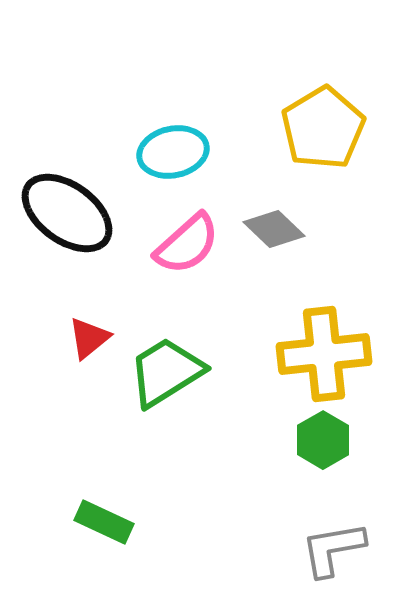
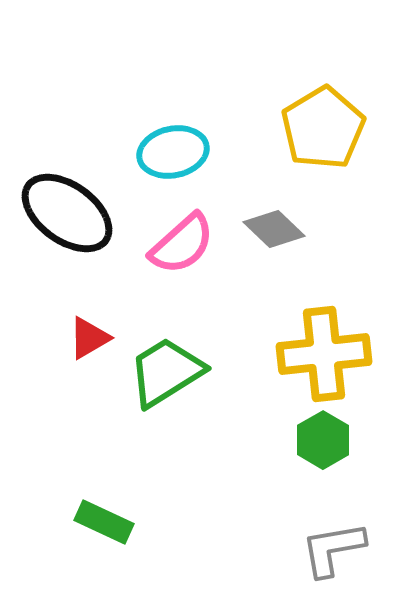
pink semicircle: moved 5 px left
red triangle: rotated 9 degrees clockwise
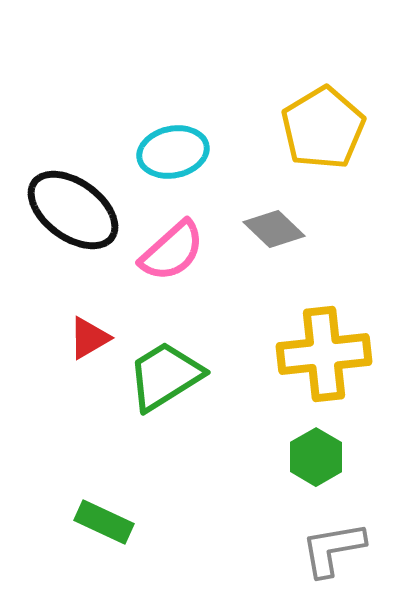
black ellipse: moved 6 px right, 3 px up
pink semicircle: moved 10 px left, 7 px down
green trapezoid: moved 1 px left, 4 px down
green hexagon: moved 7 px left, 17 px down
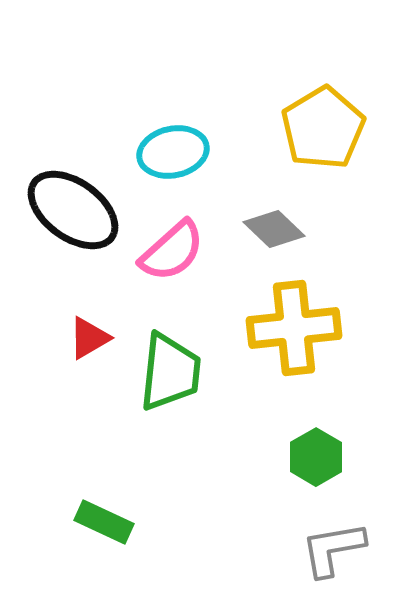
yellow cross: moved 30 px left, 26 px up
green trapezoid: moved 5 px right, 4 px up; rotated 128 degrees clockwise
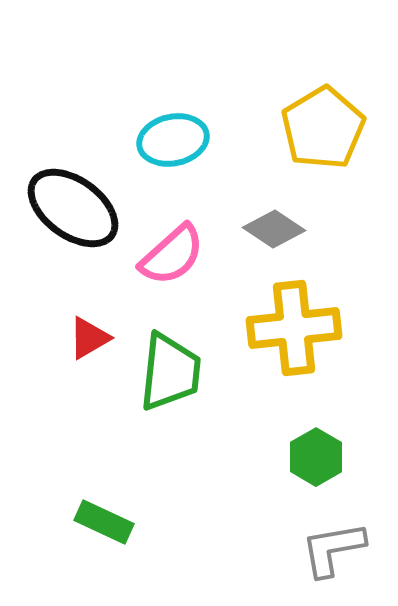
cyan ellipse: moved 12 px up
black ellipse: moved 2 px up
gray diamond: rotated 10 degrees counterclockwise
pink semicircle: moved 4 px down
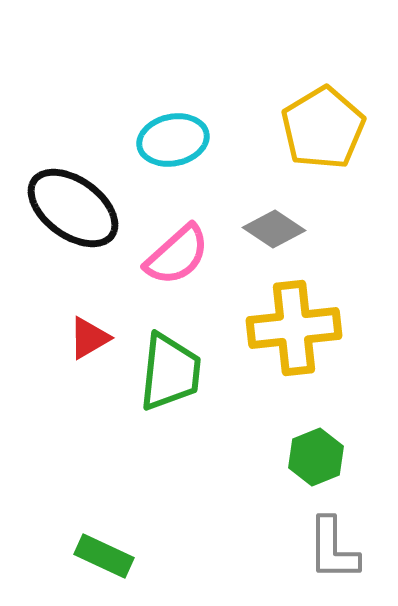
pink semicircle: moved 5 px right
green hexagon: rotated 8 degrees clockwise
green rectangle: moved 34 px down
gray L-shape: rotated 80 degrees counterclockwise
